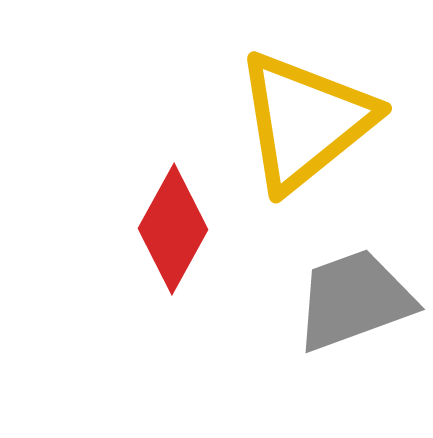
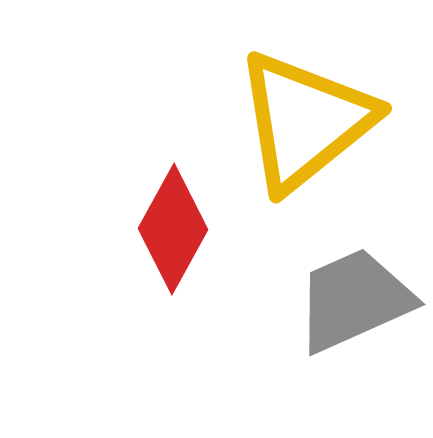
gray trapezoid: rotated 4 degrees counterclockwise
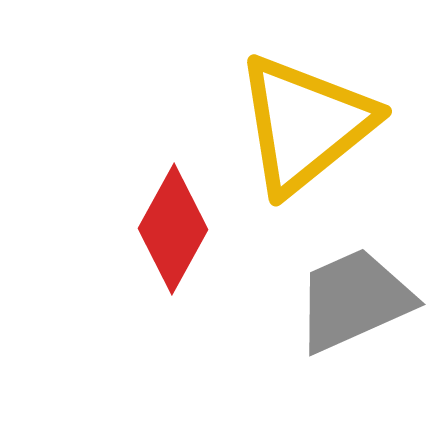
yellow triangle: moved 3 px down
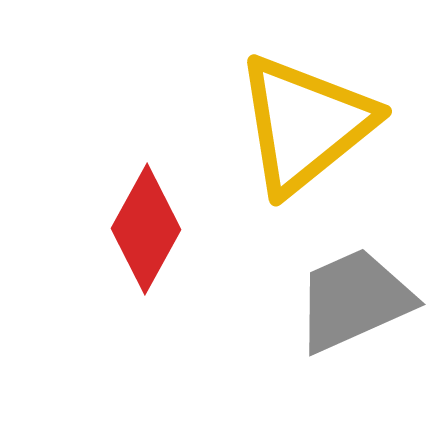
red diamond: moved 27 px left
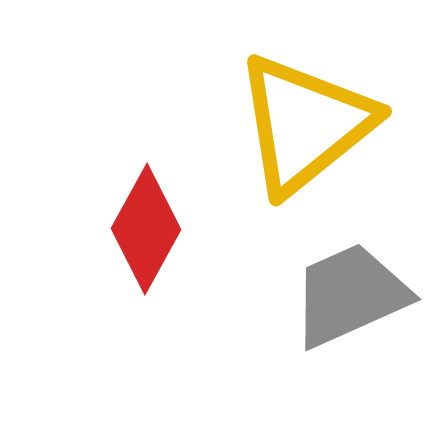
gray trapezoid: moved 4 px left, 5 px up
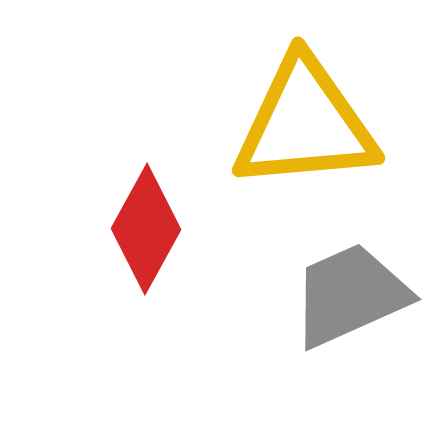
yellow triangle: rotated 34 degrees clockwise
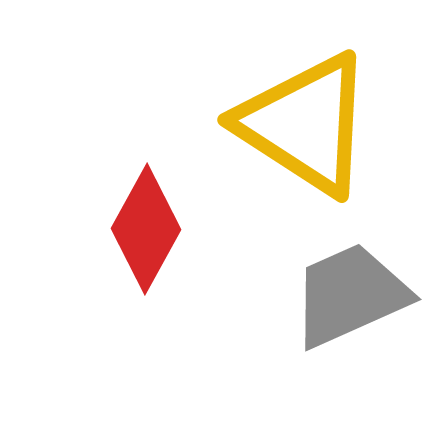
yellow triangle: rotated 38 degrees clockwise
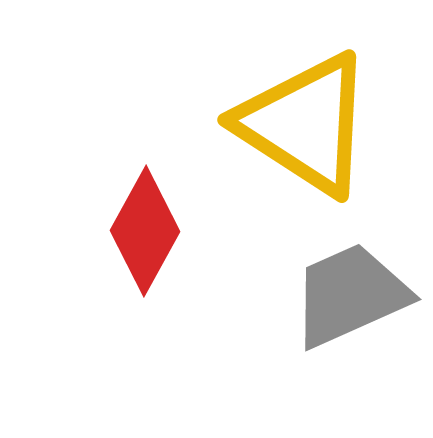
red diamond: moved 1 px left, 2 px down
